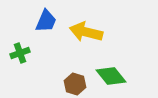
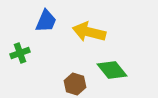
yellow arrow: moved 3 px right
green diamond: moved 1 px right, 6 px up
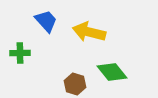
blue trapezoid: rotated 65 degrees counterclockwise
green cross: rotated 18 degrees clockwise
green diamond: moved 2 px down
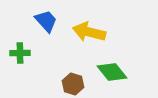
brown hexagon: moved 2 px left
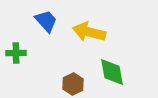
green cross: moved 4 px left
green diamond: rotated 28 degrees clockwise
brown hexagon: rotated 15 degrees clockwise
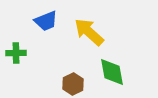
blue trapezoid: rotated 110 degrees clockwise
yellow arrow: rotated 28 degrees clockwise
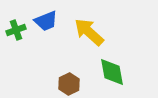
green cross: moved 23 px up; rotated 18 degrees counterclockwise
brown hexagon: moved 4 px left
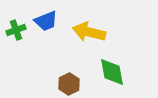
yellow arrow: rotated 28 degrees counterclockwise
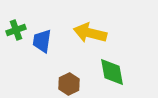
blue trapezoid: moved 4 px left, 20 px down; rotated 120 degrees clockwise
yellow arrow: moved 1 px right, 1 px down
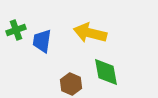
green diamond: moved 6 px left
brown hexagon: moved 2 px right; rotated 10 degrees counterclockwise
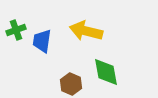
yellow arrow: moved 4 px left, 2 px up
